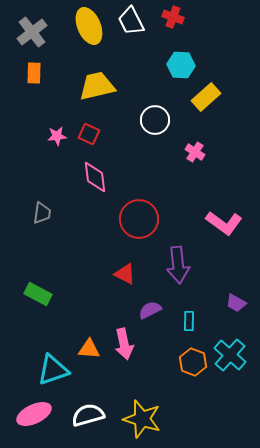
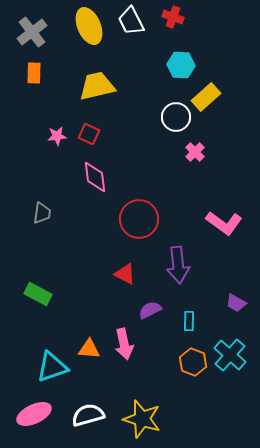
white circle: moved 21 px right, 3 px up
pink cross: rotated 12 degrees clockwise
cyan triangle: moved 1 px left, 3 px up
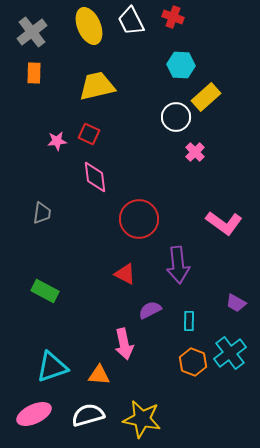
pink star: moved 5 px down
green rectangle: moved 7 px right, 3 px up
orange triangle: moved 10 px right, 26 px down
cyan cross: moved 2 px up; rotated 12 degrees clockwise
yellow star: rotated 6 degrees counterclockwise
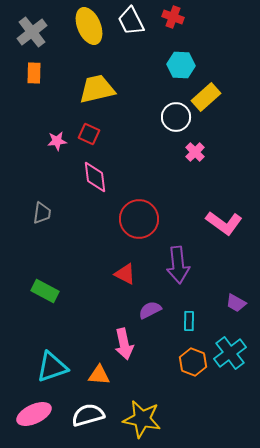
yellow trapezoid: moved 3 px down
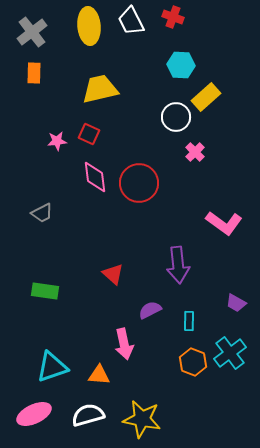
yellow ellipse: rotated 18 degrees clockwise
yellow trapezoid: moved 3 px right
gray trapezoid: rotated 55 degrees clockwise
red circle: moved 36 px up
red triangle: moved 12 px left; rotated 15 degrees clockwise
green rectangle: rotated 20 degrees counterclockwise
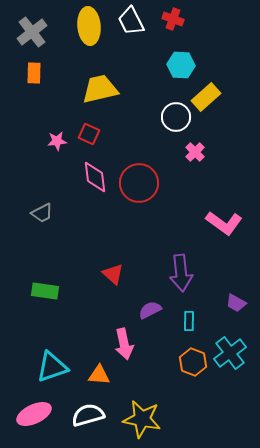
red cross: moved 2 px down
purple arrow: moved 3 px right, 8 px down
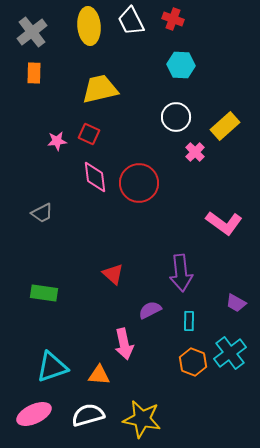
yellow rectangle: moved 19 px right, 29 px down
green rectangle: moved 1 px left, 2 px down
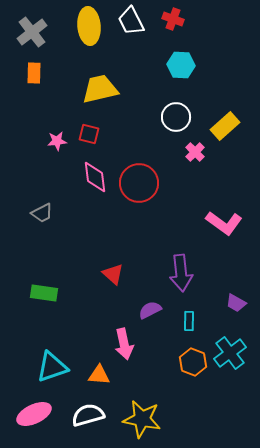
red square: rotated 10 degrees counterclockwise
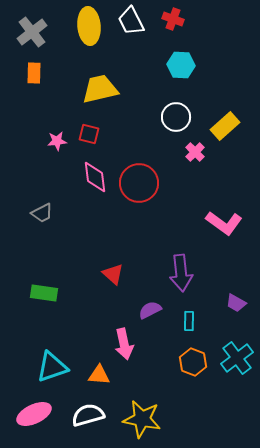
cyan cross: moved 7 px right, 5 px down
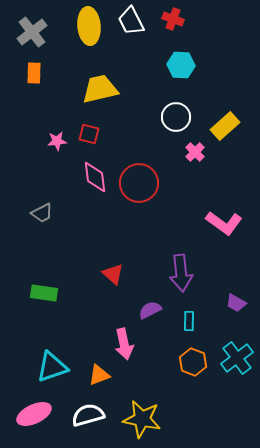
orange triangle: rotated 25 degrees counterclockwise
